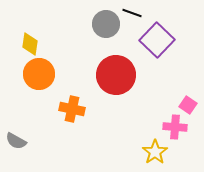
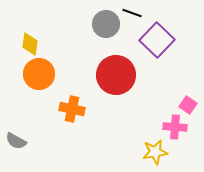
yellow star: rotated 25 degrees clockwise
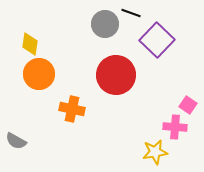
black line: moved 1 px left
gray circle: moved 1 px left
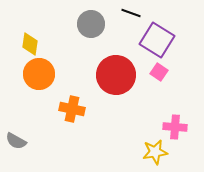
gray circle: moved 14 px left
purple square: rotated 12 degrees counterclockwise
pink square: moved 29 px left, 33 px up
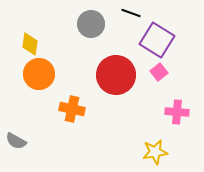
pink square: rotated 18 degrees clockwise
pink cross: moved 2 px right, 15 px up
